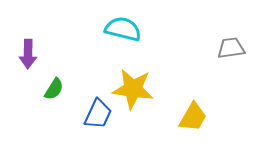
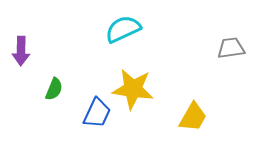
cyan semicircle: rotated 39 degrees counterclockwise
purple arrow: moved 7 px left, 3 px up
green semicircle: rotated 10 degrees counterclockwise
blue trapezoid: moved 1 px left, 1 px up
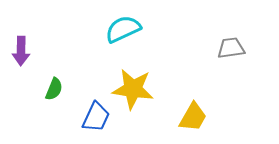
blue trapezoid: moved 1 px left, 4 px down
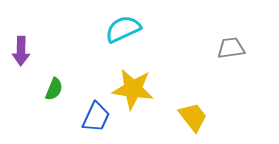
yellow trapezoid: rotated 68 degrees counterclockwise
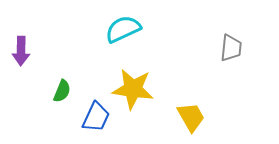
gray trapezoid: rotated 104 degrees clockwise
green semicircle: moved 8 px right, 2 px down
yellow trapezoid: moved 2 px left; rotated 8 degrees clockwise
